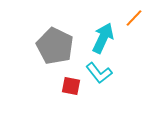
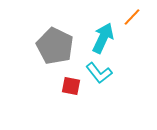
orange line: moved 2 px left, 1 px up
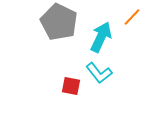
cyan arrow: moved 2 px left, 1 px up
gray pentagon: moved 4 px right, 24 px up
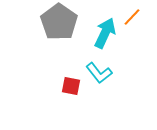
gray pentagon: rotated 9 degrees clockwise
cyan arrow: moved 4 px right, 4 px up
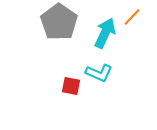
cyan L-shape: rotated 28 degrees counterclockwise
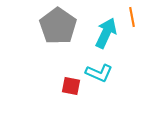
orange line: rotated 54 degrees counterclockwise
gray pentagon: moved 1 px left, 4 px down
cyan arrow: moved 1 px right
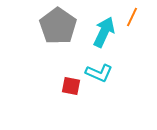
orange line: rotated 36 degrees clockwise
cyan arrow: moved 2 px left, 1 px up
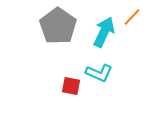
orange line: rotated 18 degrees clockwise
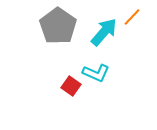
cyan arrow: rotated 16 degrees clockwise
cyan L-shape: moved 3 px left
red square: rotated 24 degrees clockwise
